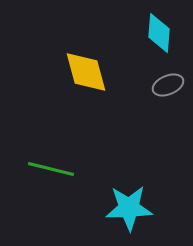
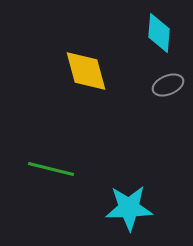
yellow diamond: moved 1 px up
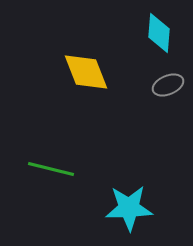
yellow diamond: moved 1 px down; rotated 6 degrees counterclockwise
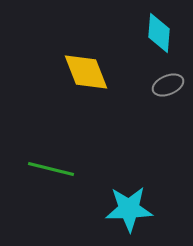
cyan star: moved 1 px down
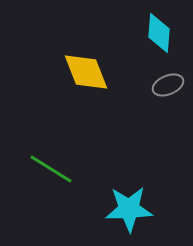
green line: rotated 18 degrees clockwise
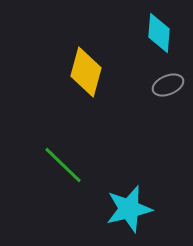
yellow diamond: rotated 36 degrees clockwise
green line: moved 12 px right, 4 px up; rotated 12 degrees clockwise
cyan star: rotated 12 degrees counterclockwise
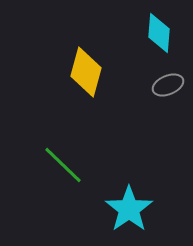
cyan star: rotated 21 degrees counterclockwise
